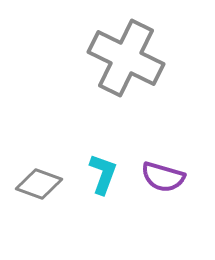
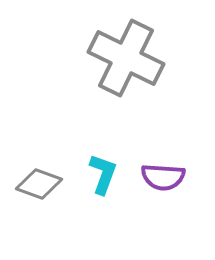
purple semicircle: rotated 12 degrees counterclockwise
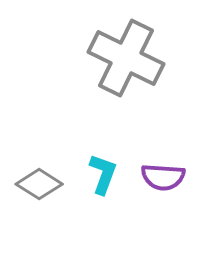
gray diamond: rotated 12 degrees clockwise
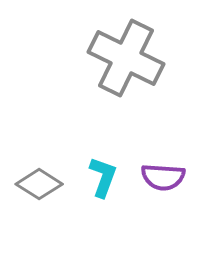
cyan L-shape: moved 3 px down
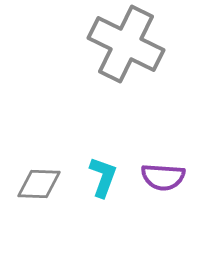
gray cross: moved 14 px up
gray diamond: rotated 30 degrees counterclockwise
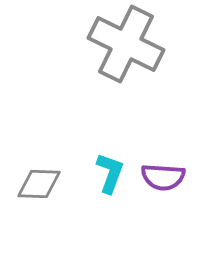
cyan L-shape: moved 7 px right, 4 px up
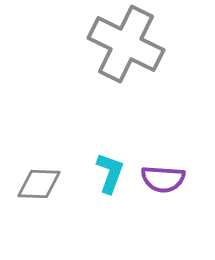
purple semicircle: moved 2 px down
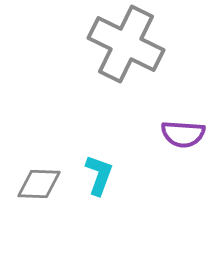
cyan L-shape: moved 11 px left, 2 px down
purple semicircle: moved 20 px right, 45 px up
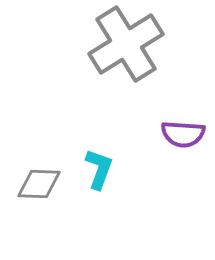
gray cross: rotated 32 degrees clockwise
cyan L-shape: moved 6 px up
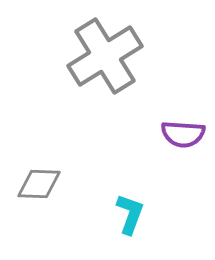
gray cross: moved 21 px left, 12 px down
cyan L-shape: moved 31 px right, 45 px down
